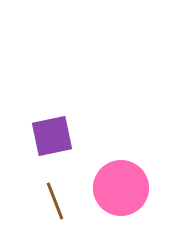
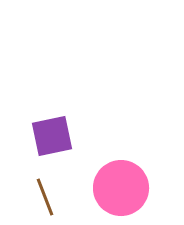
brown line: moved 10 px left, 4 px up
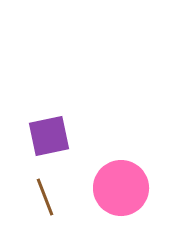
purple square: moved 3 px left
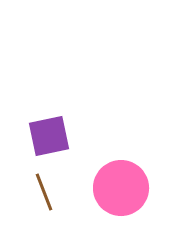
brown line: moved 1 px left, 5 px up
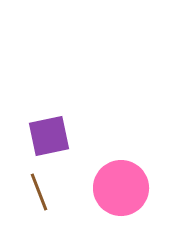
brown line: moved 5 px left
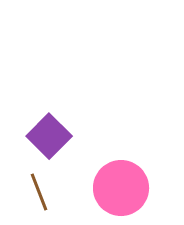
purple square: rotated 33 degrees counterclockwise
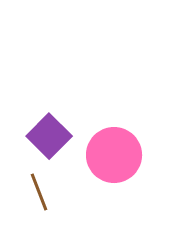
pink circle: moved 7 px left, 33 px up
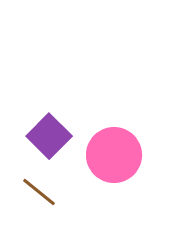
brown line: rotated 30 degrees counterclockwise
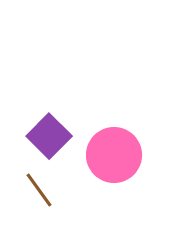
brown line: moved 2 px up; rotated 15 degrees clockwise
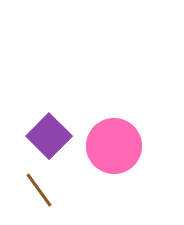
pink circle: moved 9 px up
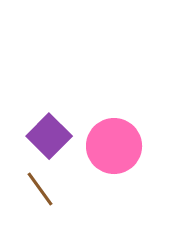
brown line: moved 1 px right, 1 px up
